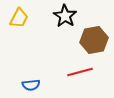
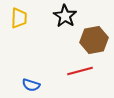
yellow trapezoid: rotated 25 degrees counterclockwise
red line: moved 1 px up
blue semicircle: rotated 24 degrees clockwise
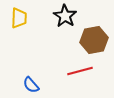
blue semicircle: rotated 30 degrees clockwise
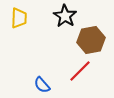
brown hexagon: moved 3 px left
red line: rotated 30 degrees counterclockwise
blue semicircle: moved 11 px right
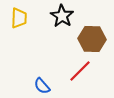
black star: moved 3 px left
brown hexagon: moved 1 px right, 1 px up; rotated 12 degrees clockwise
blue semicircle: moved 1 px down
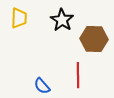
black star: moved 4 px down
brown hexagon: moved 2 px right
red line: moved 2 px left, 4 px down; rotated 45 degrees counterclockwise
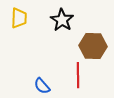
brown hexagon: moved 1 px left, 7 px down
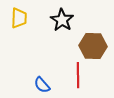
blue semicircle: moved 1 px up
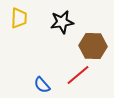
black star: moved 2 px down; rotated 30 degrees clockwise
red line: rotated 50 degrees clockwise
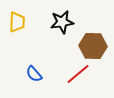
yellow trapezoid: moved 2 px left, 4 px down
red line: moved 1 px up
blue semicircle: moved 8 px left, 11 px up
